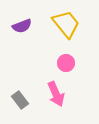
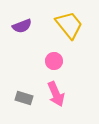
yellow trapezoid: moved 3 px right, 1 px down
pink circle: moved 12 px left, 2 px up
gray rectangle: moved 4 px right, 2 px up; rotated 36 degrees counterclockwise
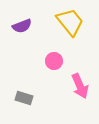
yellow trapezoid: moved 1 px right, 3 px up
pink arrow: moved 24 px right, 8 px up
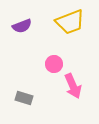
yellow trapezoid: rotated 108 degrees clockwise
pink circle: moved 3 px down
pink arrow: moved 7 px left
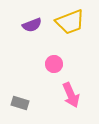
purple semicircle: moved 10 px right, 1 px up
pink arrow: moved 2 px left, 9 px down
gray rectangle: moved 4 px left, 5 px down
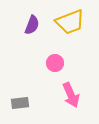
purple semicircle: rotated 48 degrees counterclockwise
pink circle: moved 1 px right, 1 px up
gray rectangle: rotated 24 degrees counterclockwise
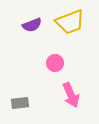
purple semicircle: rotated 48 degrees clockwise
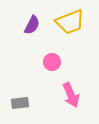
purple semicircle: rotated 42 degrees counterclockwise
pink circle: moved 3 px left, 1 px up
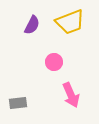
pink circle: moved 2 px right
gray rectangle: moved 2 px left
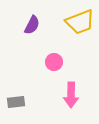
yellow trapezoid: moved 10 px right
pink arrow: rotated 25 degrees clockwise
gray rectangle: moved 2 px left, 1 px up
